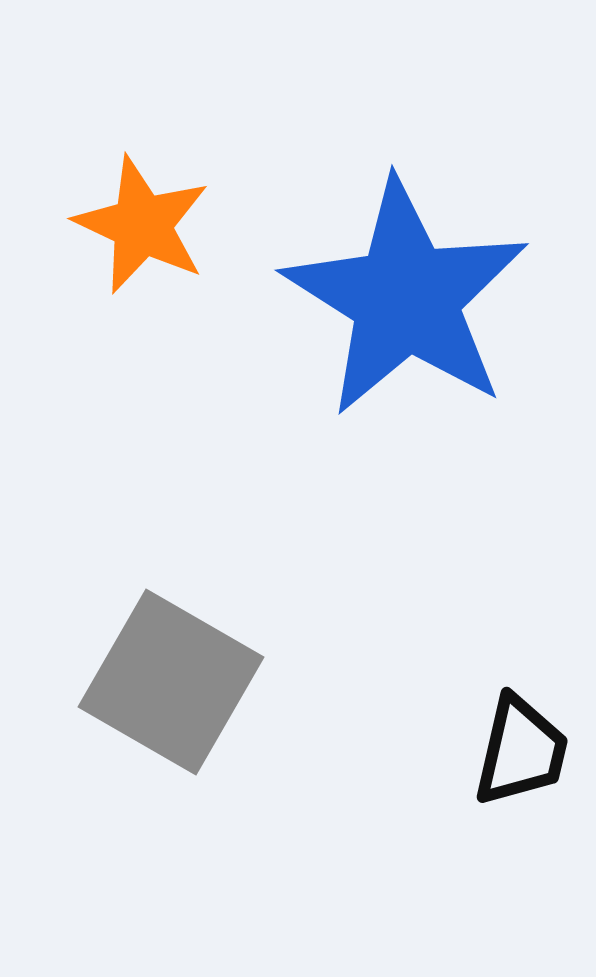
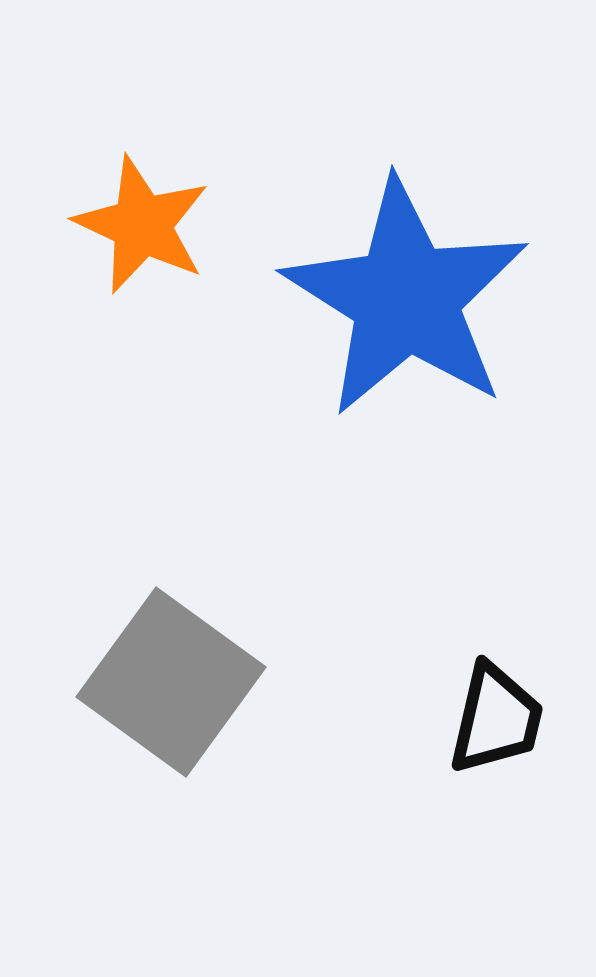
gray square: rotated 6 degrees clockwise
black trapezoid: moved 25 px left, 32 px up
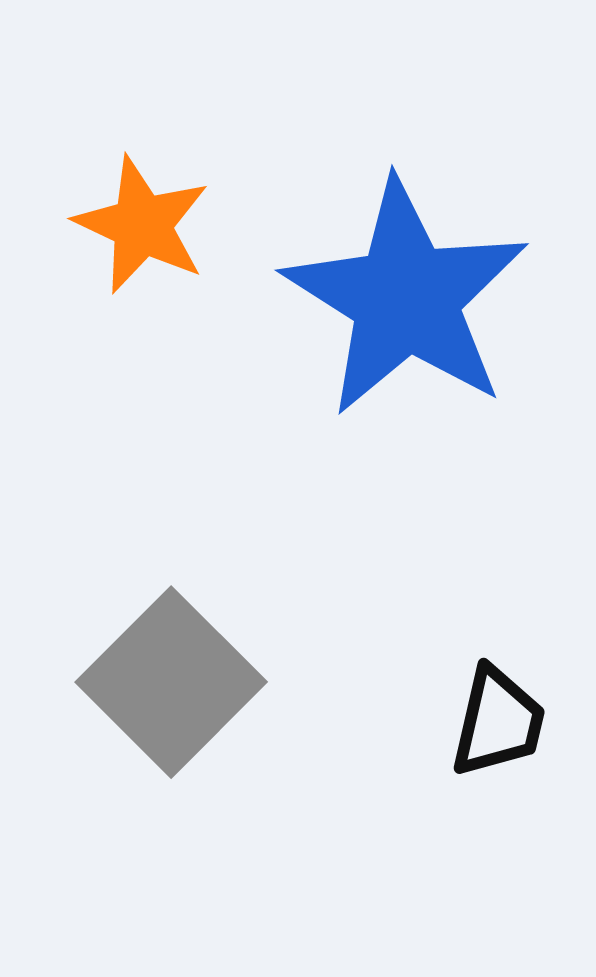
gray square: rotated 9 degrees clockwise
black trapezoid: moved 2 px right, 3 px down
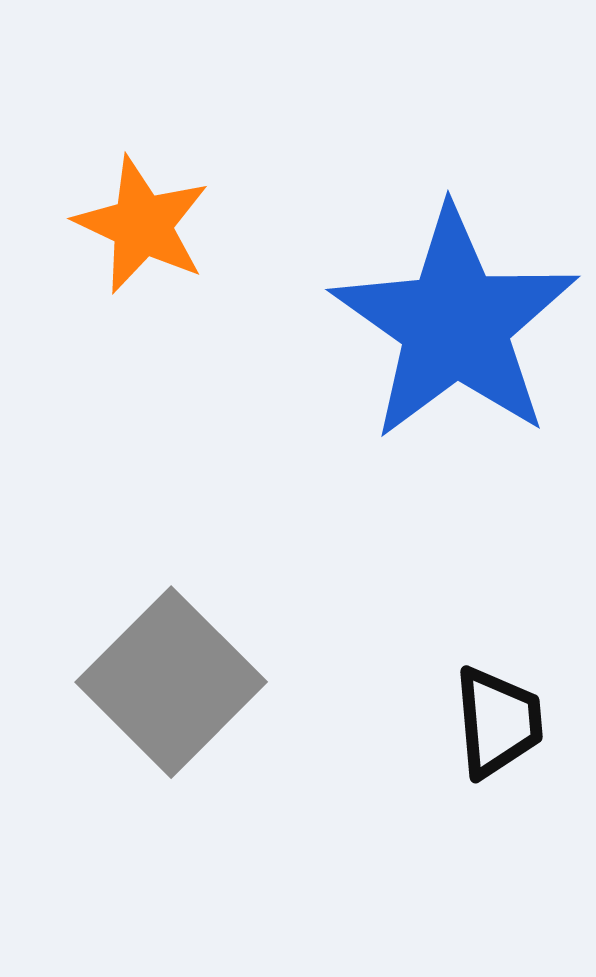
blue star: moved 49 px right, 26 px down; rotated 3 degrees clockwise
black trapezoid: rotated 18 degrees counterclockwise
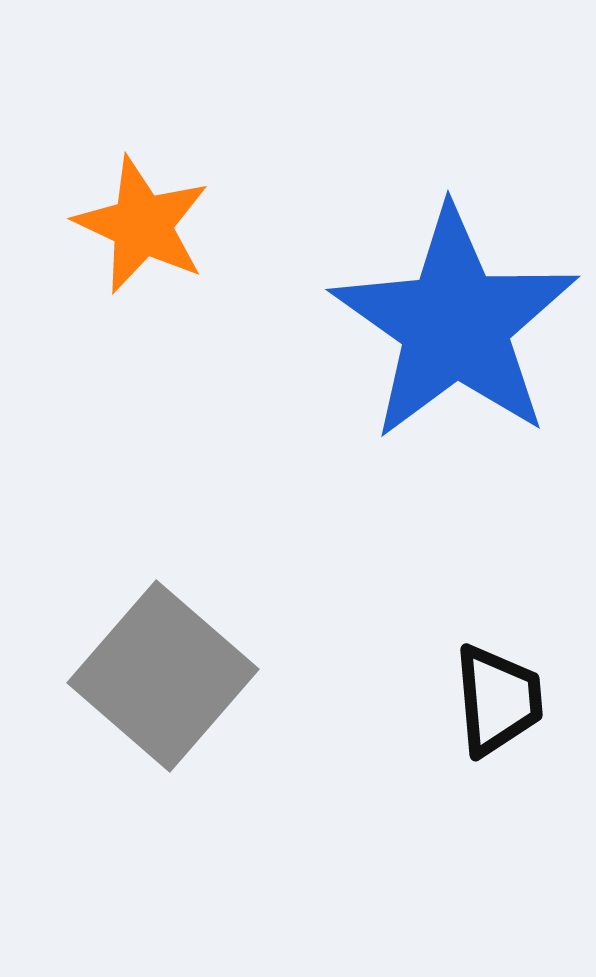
gray square: moved 8 px left, 6 px up; rotated 4 degrees counterclockwise
black trapezoid: moved 22 px up
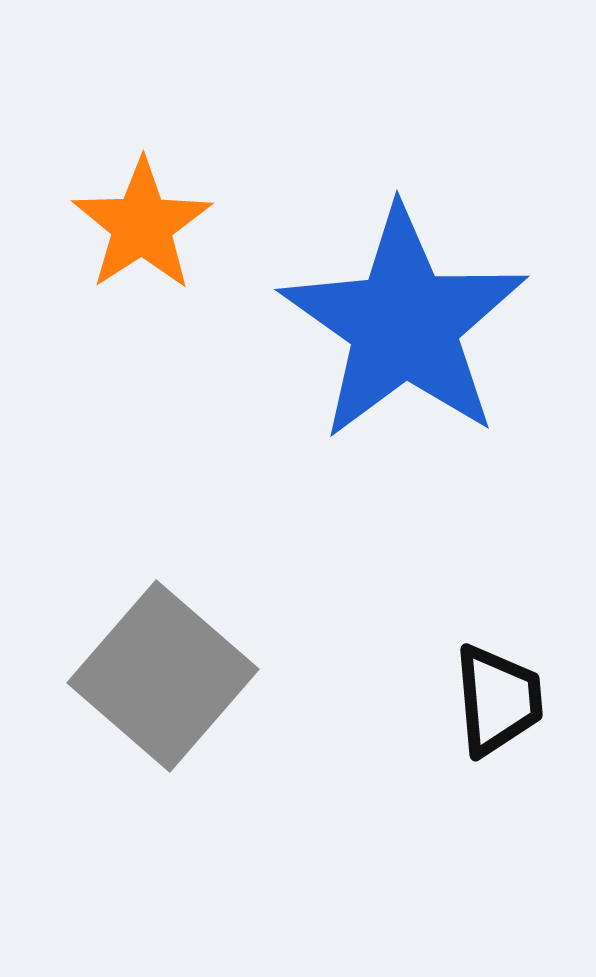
orange star: rotated 14 degrees clockwise
blue star: moved 51 px left
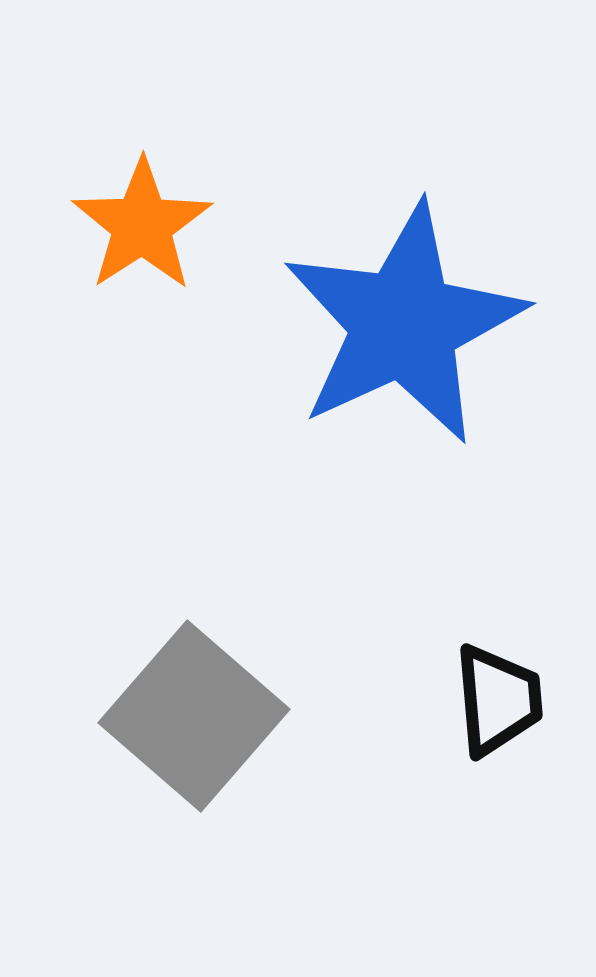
blue star: rotated 12 degrees clockwise
gray square: moved 31 px right, 40 px down
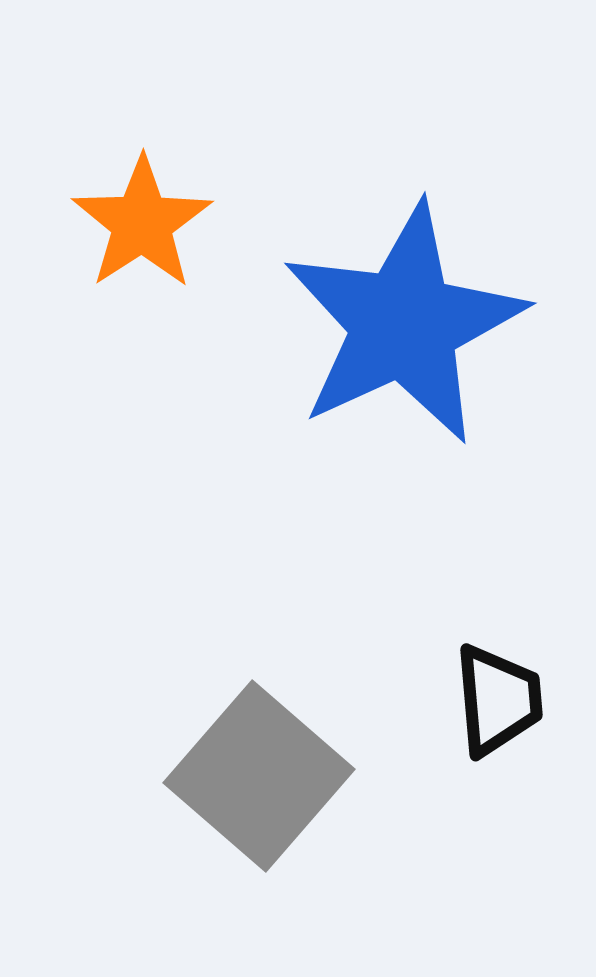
orange star: moved 2 px up
gray square: moved 65 px right, 60 px down
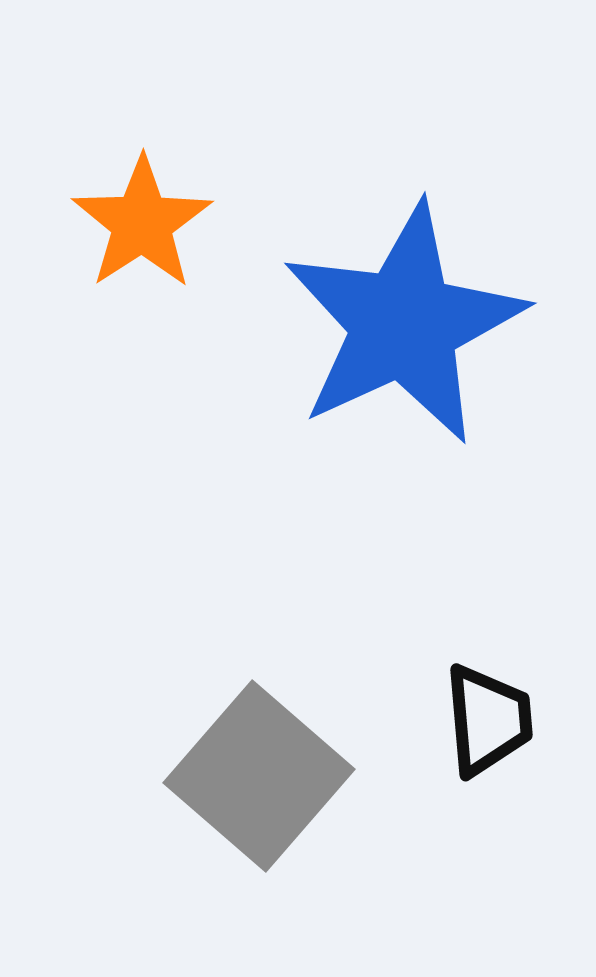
black trapezoid: moved 10 px left, 20 px down
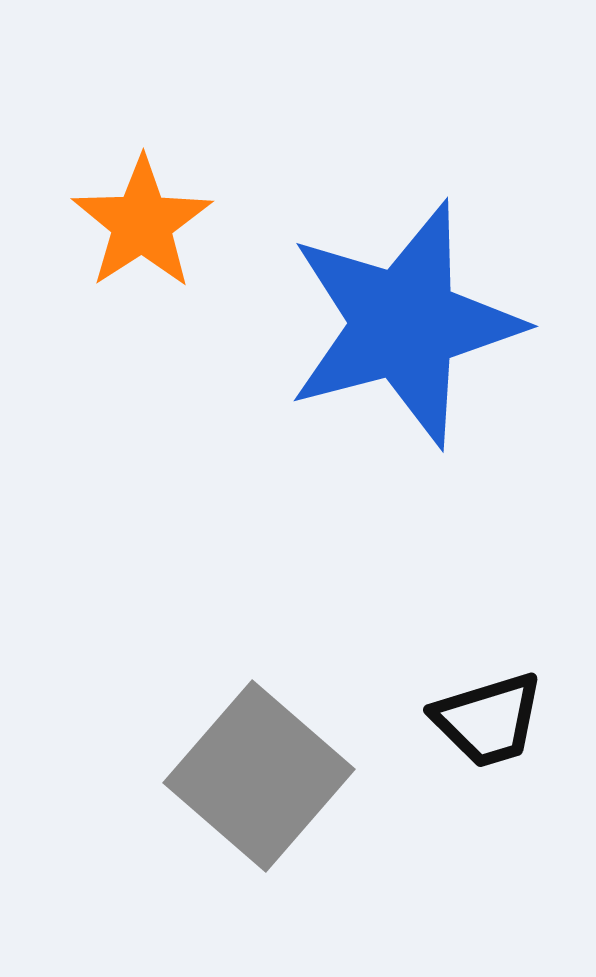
blue star: rotated 10 degrees clockwise
black trapezoid: rotated 78 degrees clockwise
